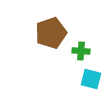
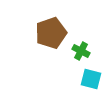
green cross: rotated 24 degrees clockwise
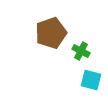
cyan square: moved 1 px down
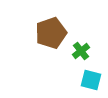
green cross: rotated 24 degrees clockwise
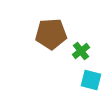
brown pentagon: moved 1 px down; rotated 16 degrees clockwise
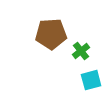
cyan square: rotated 30 degrees counterclockwise
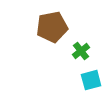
brown pentagon: moved 1 px right, 7 px up; rotated 8 degrees counterclockwise
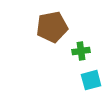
green cross: rotated 30 degrees clockwise
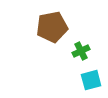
green cross: rotated 18 degrees counterclockwise
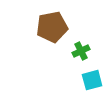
cyan square: moved 1 px right
